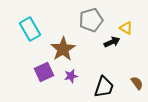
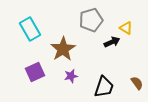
purple square: moved 9 px left
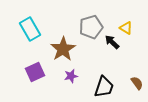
gray pentagon: moved 7 px down
black arrow: rotated 112 degrees counterclockwise
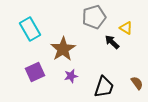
gray pentagon: moved 3 px right, 10 px up
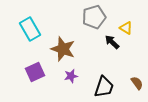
brown star: rotated 20 degrees counterclockwise
